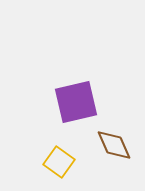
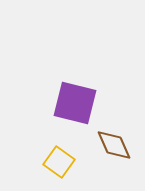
purple square: moved 1 px left, 1 px down; rotated 27 degrees clockwise
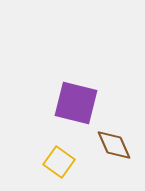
purple square: moved 1 px right
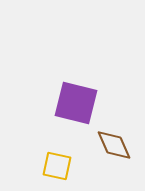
yellow square: moved 2 px left, 4 px down; rotated 24 degrees counterclockwise
